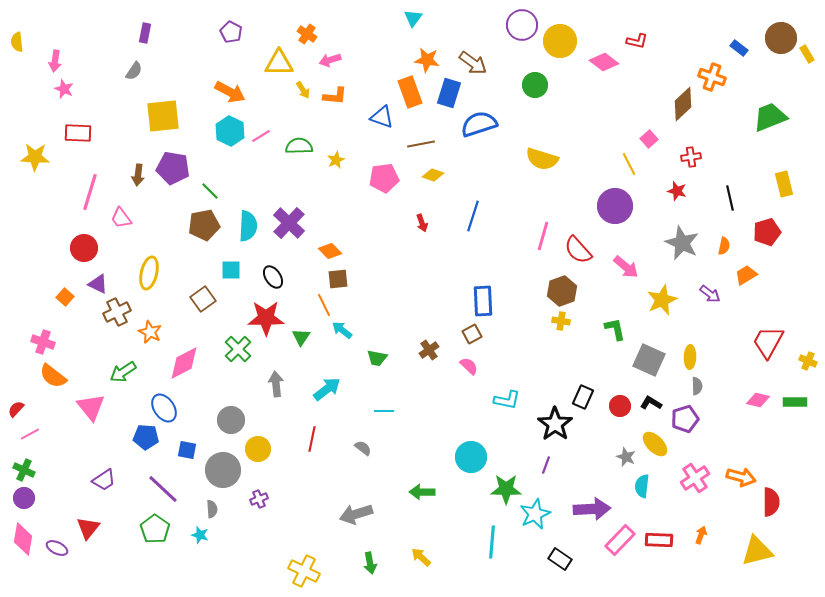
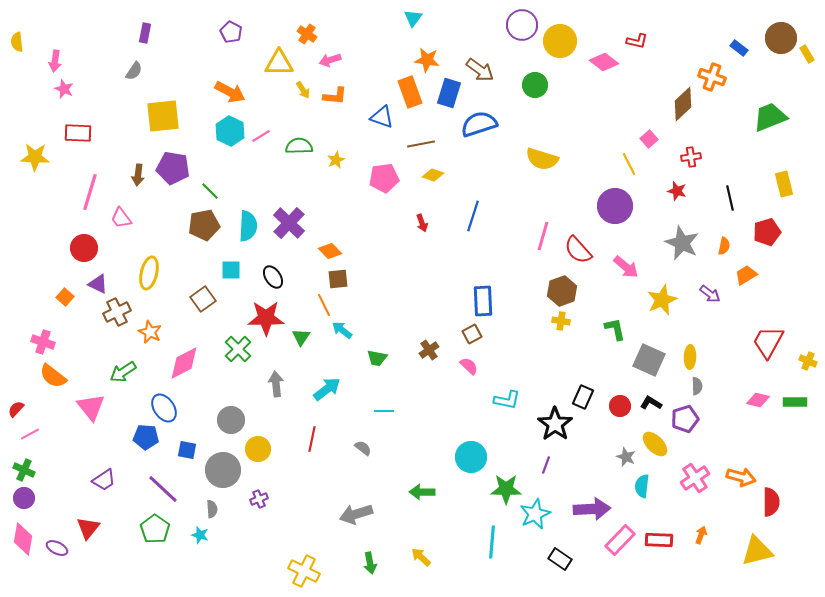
brown arrow at (473, 63): moved 7 px right, 7 px down
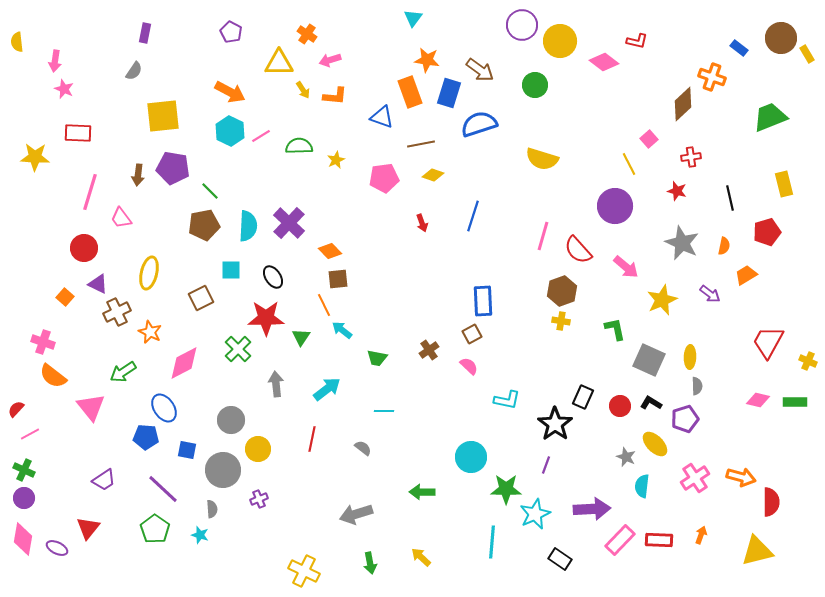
brown square at (203, 299): moved 2 px left, 1 px up; rotated 10 degrees clockwise
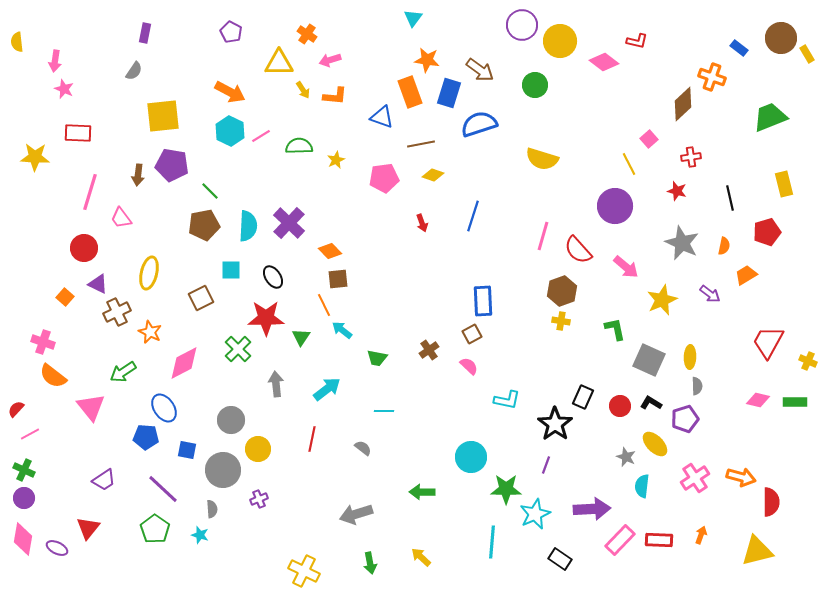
purple pentagon at (173, 168): moved 1 px left, 3 px up
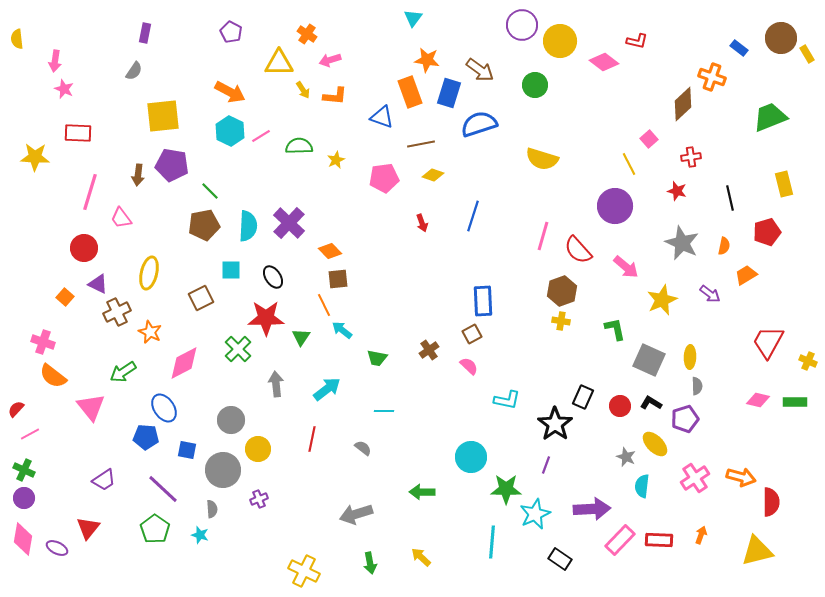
yellow semicircle at (17, 42): moved 3 px up
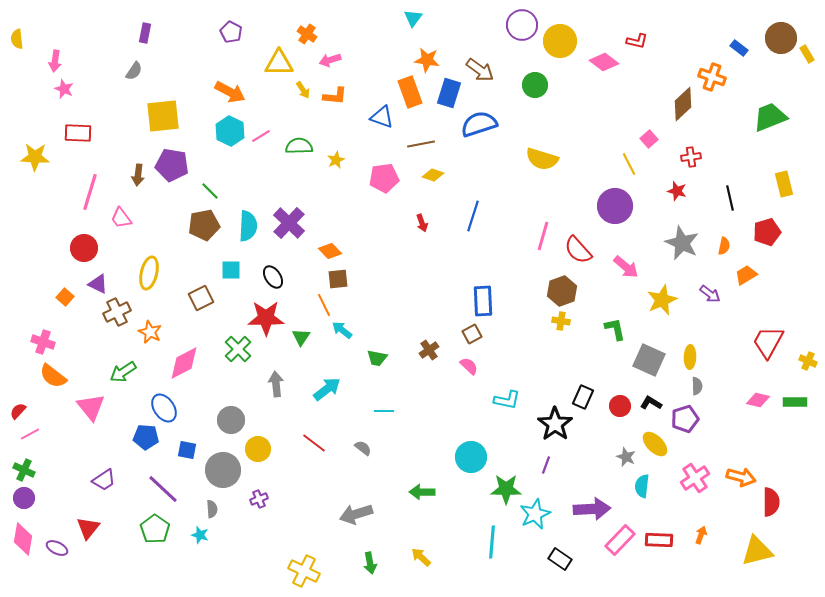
red semicircle at (16, 409): moved 2 px right, 2 px down
red line at (312, 439): moved 2 px right, 4 px down; rotated 65 degrees counterclockwise
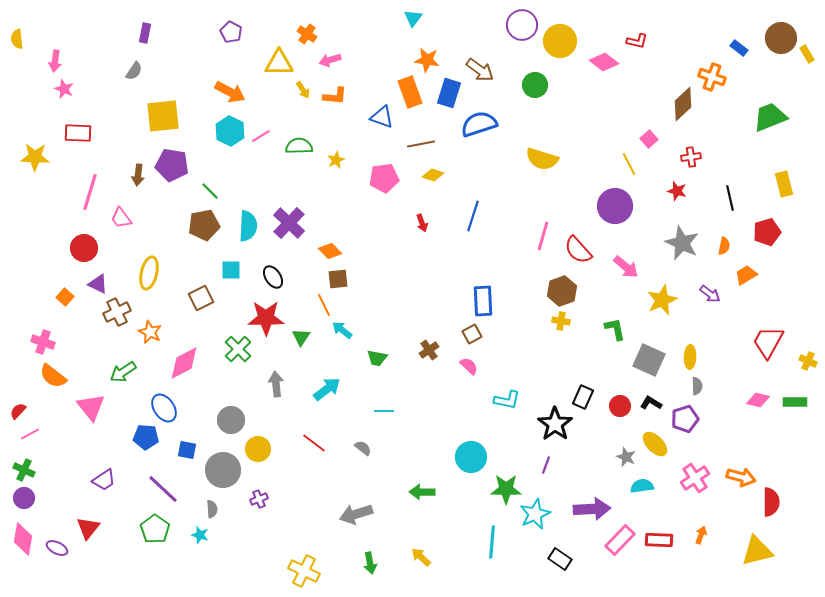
cyan semicircle at (642, 486): rotated 75 degrees clockwise
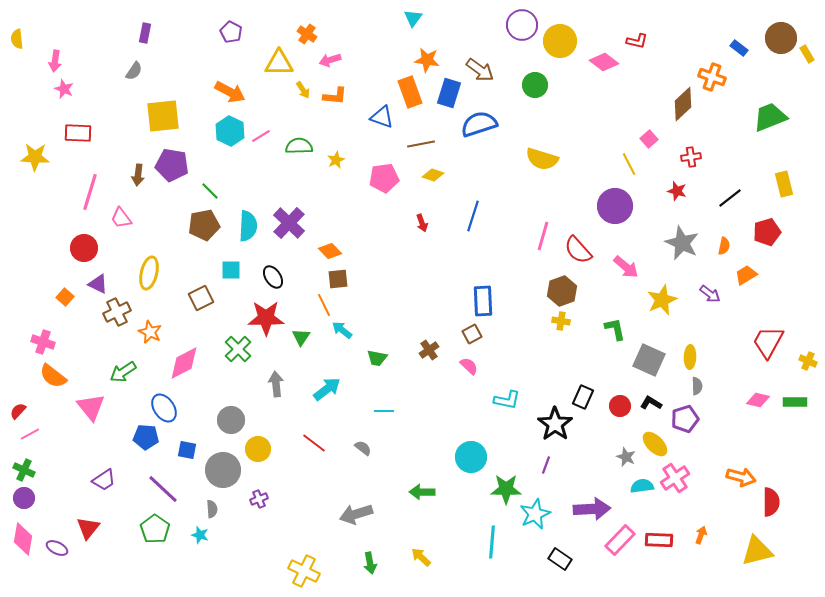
black line at (730, 198): rotated 65 degrees clockwise
pink cross at (695, 478): moved 20 px left
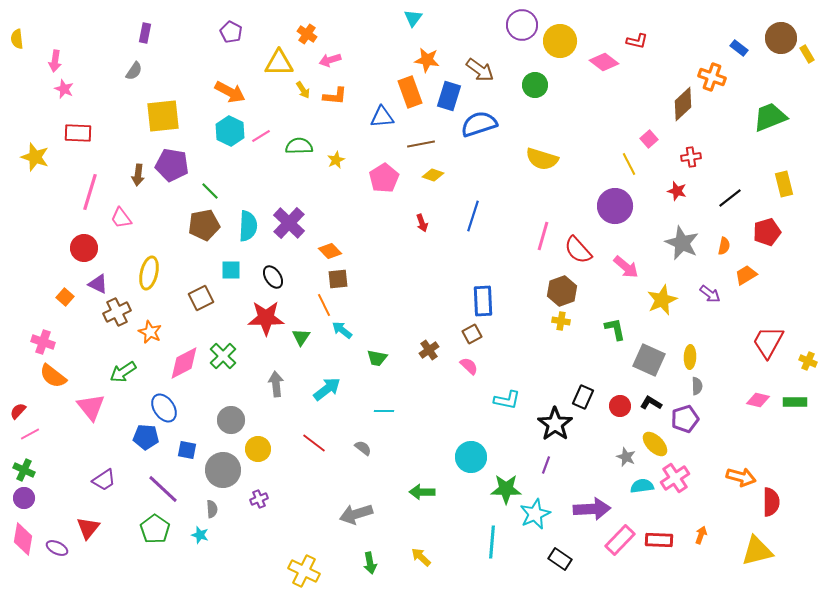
blue rectangle at (449, 93): moved 3 px down
blue triangle at (382, 117): rotated 25 degrees counterclockwise
yellow star at (35, 157): rotated 16 degrees clockwise
pink pentagon at (384, 178): rotated 24 degrees counterclockwise
green cross at (238, 349): moved 15 px left, 7 px down
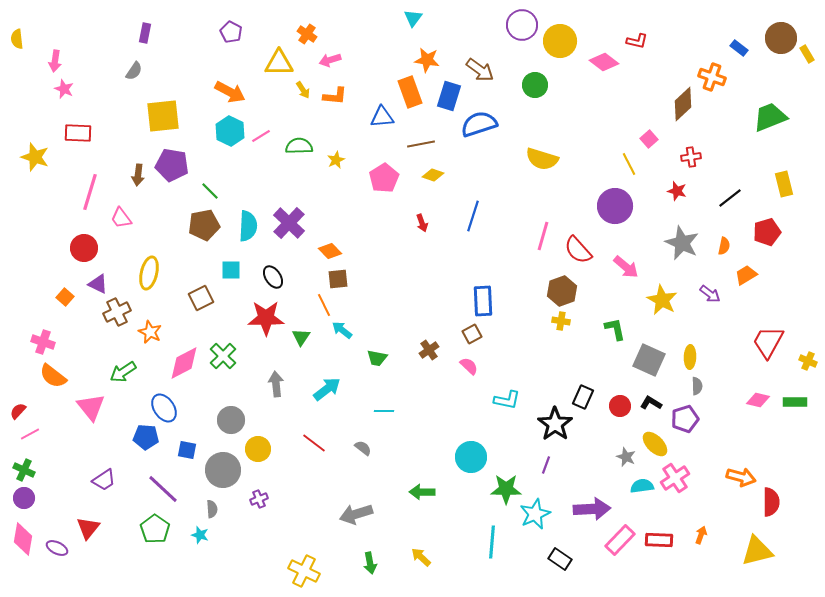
yellow star at (662, 300): rotated 20 degrees counterclockwise
